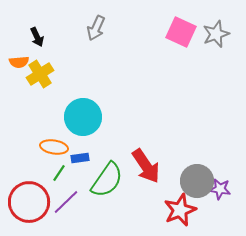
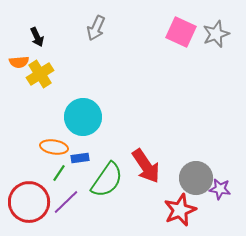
gray circle: moved 1 px left, 3 px up
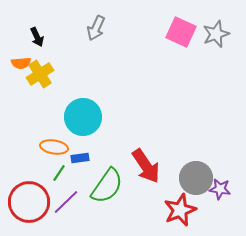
orange semicircle: moved 2 px right, 1 px down
green semicircle: moved 6 px down
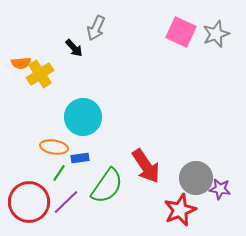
black arrow: moved 37 px right, 11 px down; rotated 18 degrees counterclockwise
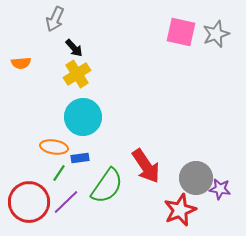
gray arrow: moved 41 px left, 9 px up
pink square: rotated 12 degrees counterclockwise
yellow cross: moved 37 px right
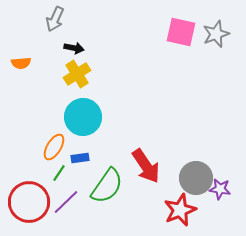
black arrow: rotated 36 degrees counterclockwise
orange ellipse: rotated 68 degrees counterclockwise
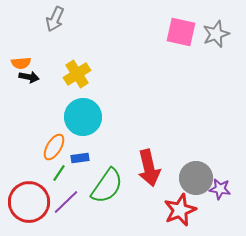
black arrow: moved 45 px left, 29 px down
red arrow: moved 3 px right, 2 px down; rotated 21 degrees clockwise
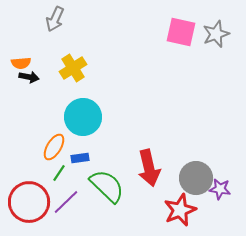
yellow cross: moved 4 px left, 6 px up
green semicircle: rotated 81 degrees counterclockwise
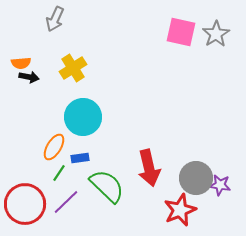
gray star: rotated 12 degrees counterclockwise
purple star: moved 4 px up
red circle: moved 4 px left, 2 px down
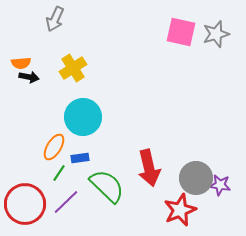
gray star: rotated 16 degrees clockwise
